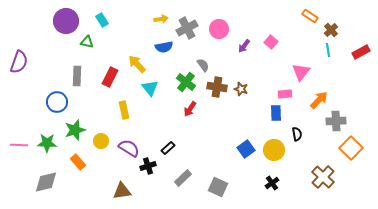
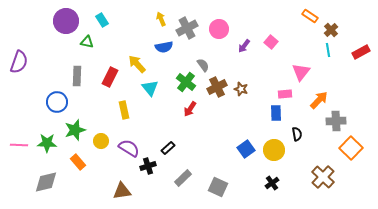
yellow arrow at (161, 19): rotated 104 degrees counterclockwise
brown cross at (217, 87): rotated 36 degrees counterclockwise
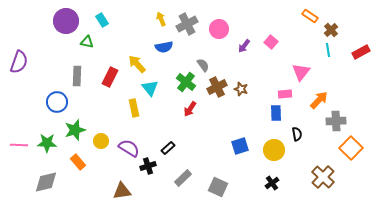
gray cross at (187, 28): moved 4 px up
yellow rectangle at (124, 110): moved 10 px right, 2 px up
blue square at (246, 149): moved 6 px left, 3 px up; rotated 18 degrees clockwise
